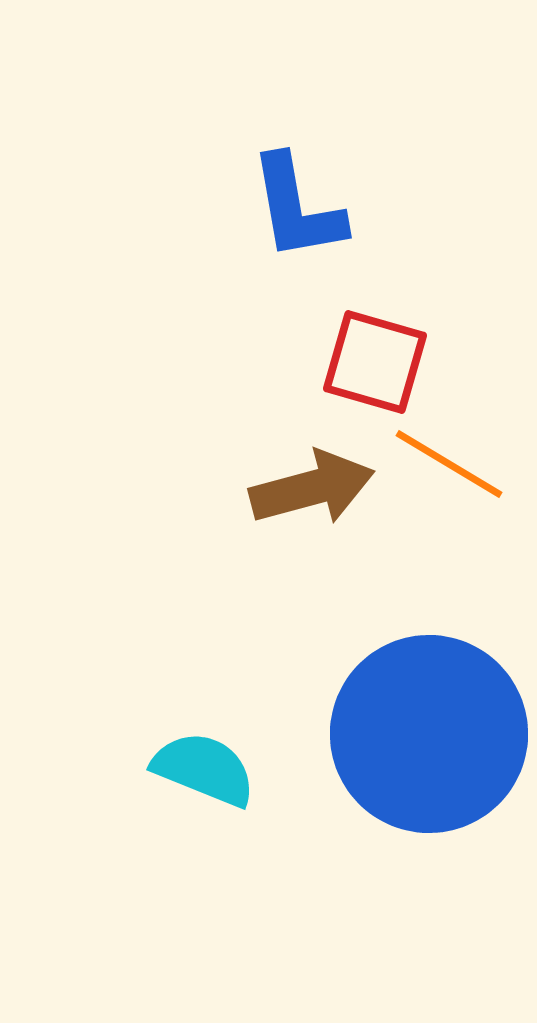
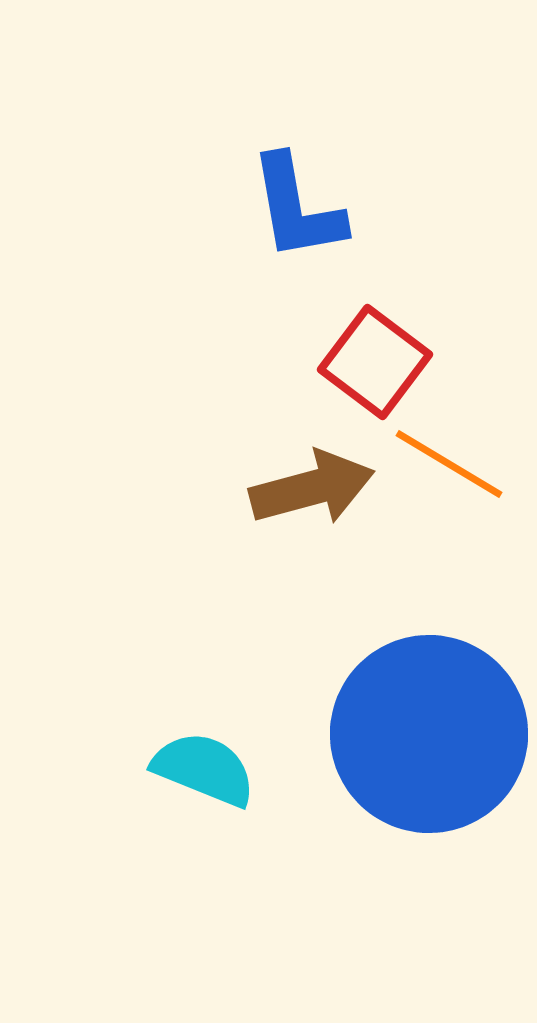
red square: rotated 21 degrees clockwise
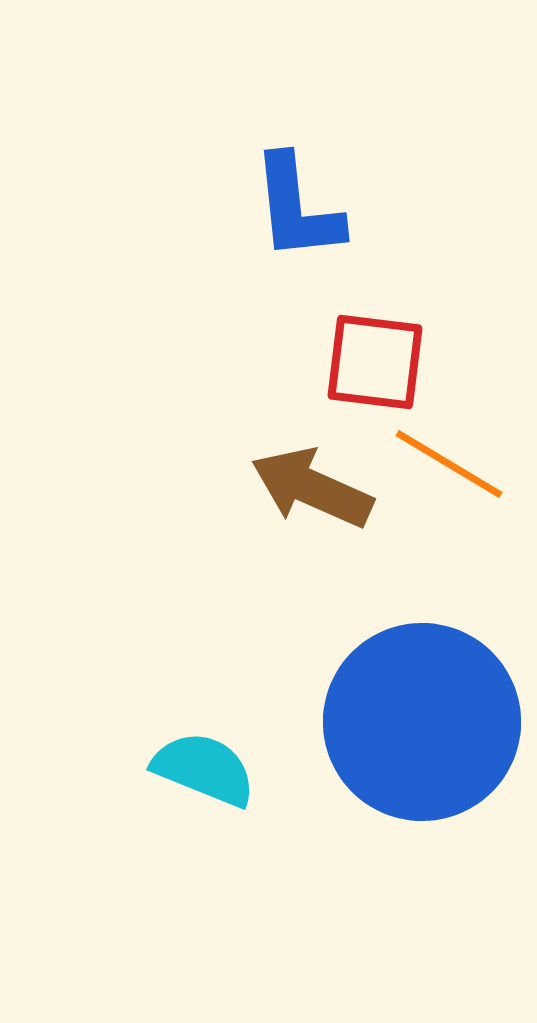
blue L-shape: rotated 4 degrees clockwise
red square: rotated 30 degrees counterclockwise
brown arrow: rotated 141 degrees counterclockwise
blue circle: moved 7 px left, 12 px up
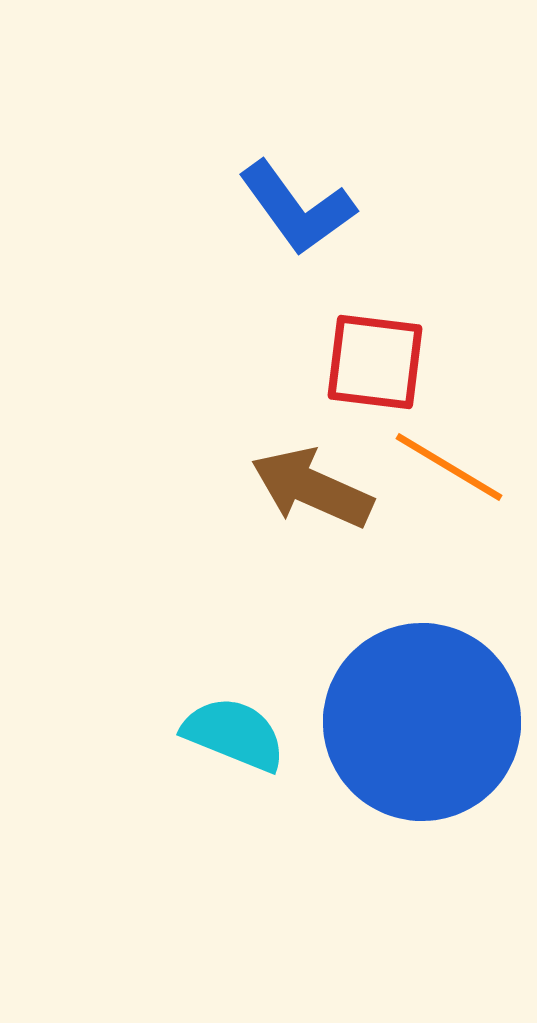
blue L-shape: rotated 30 degrees counterclockwise
orange line: moved 3 px down
cyan semicircle: moved 30 px right, 35 px up
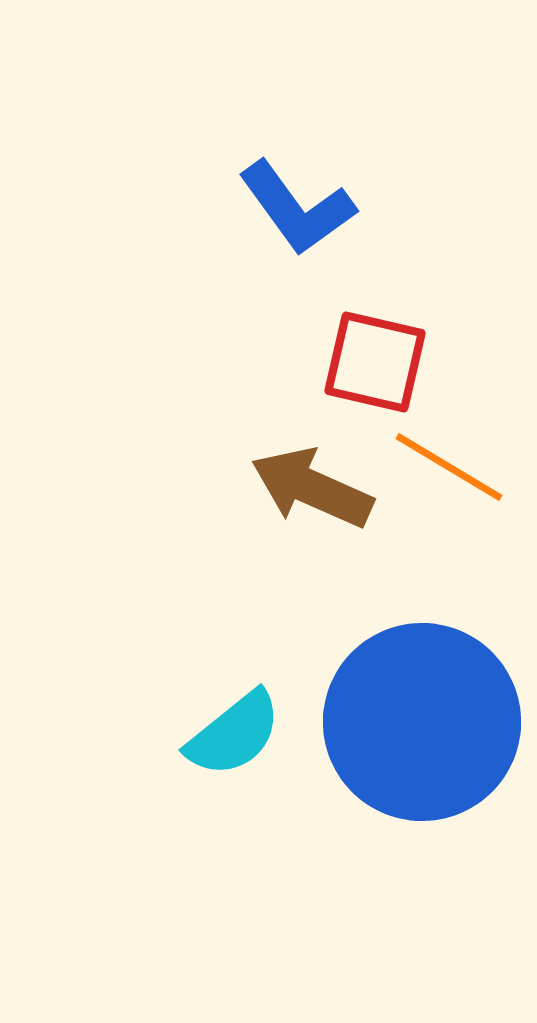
red square: rotated 6 degrees clockwise
cyan semicircle: rotated 119 degrees clockwise
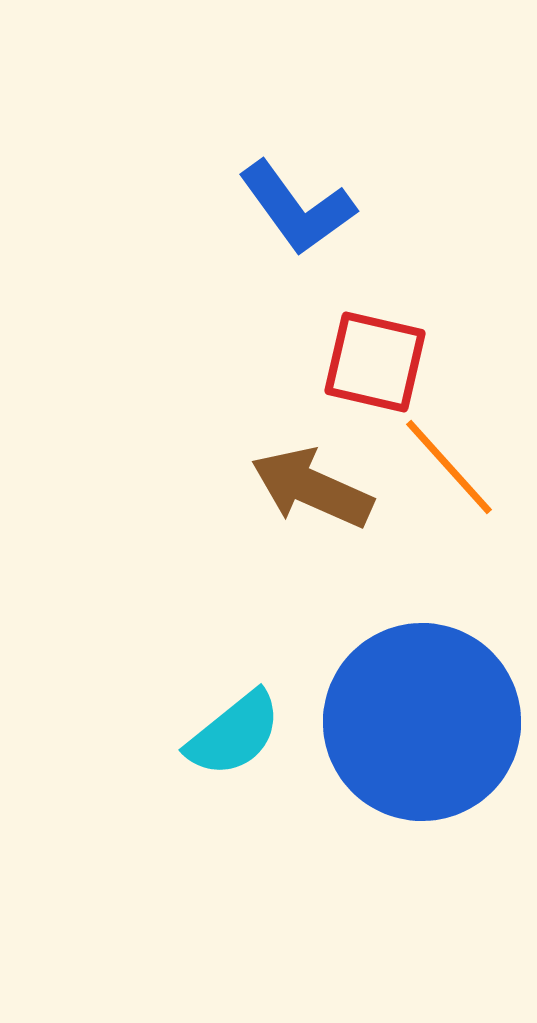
orange line: rotated 17 degrees clockwise
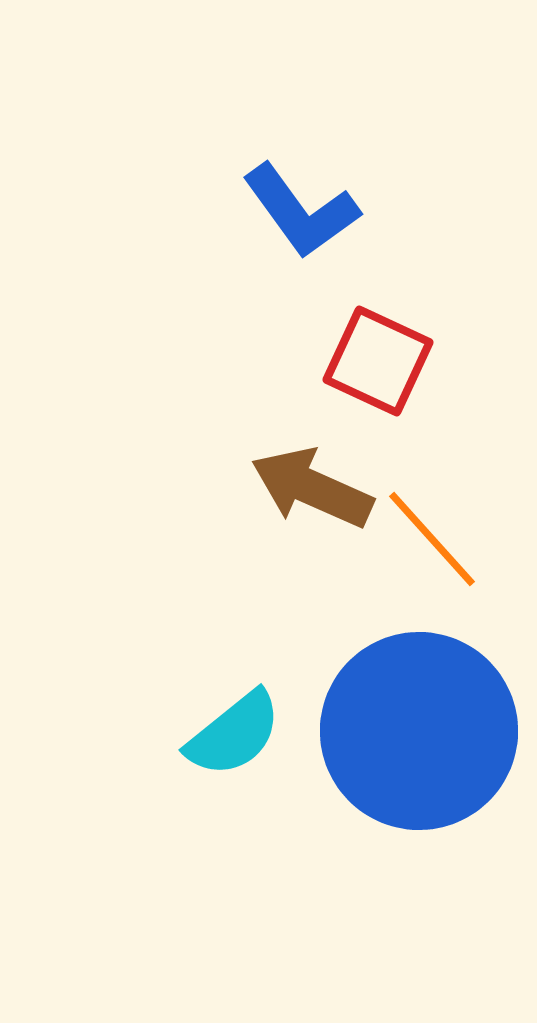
blue L-shape: moved 4 px right, 3 px down
red square: moved 3 px right, 1 px up; rotated 12 degrees clockwise
orange line: moved 17 px left, 72 px down
blue circle: moved 3 px left, 9 px down
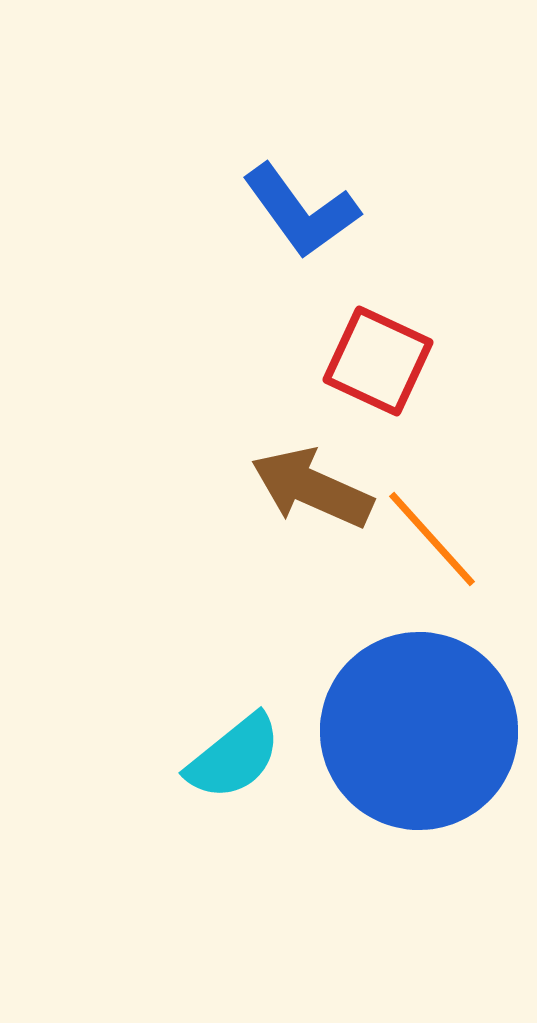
cyan semicircle: moved 23 px down
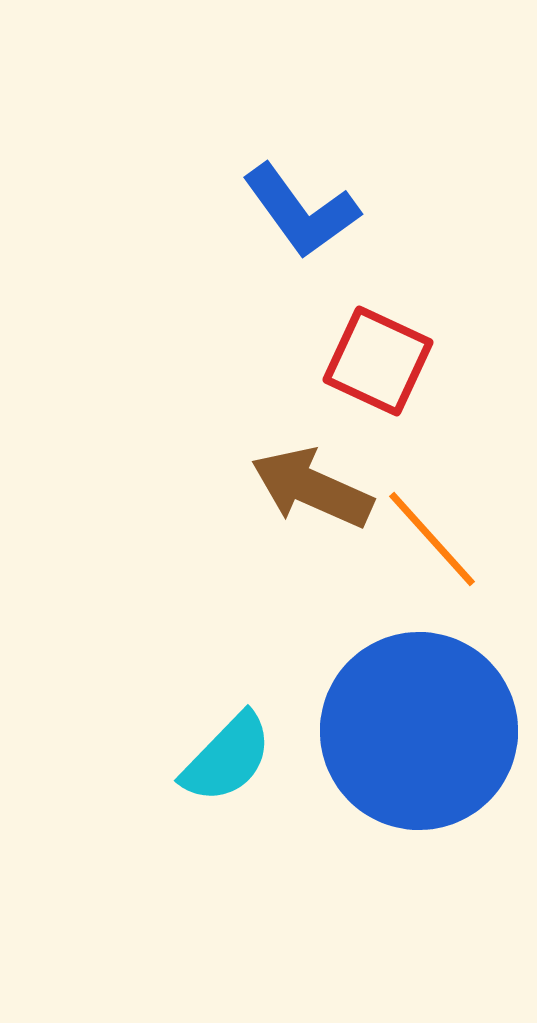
cyan semicircle: moved 7 px left, 1 px down; rotated 7 degrees counterclockwise
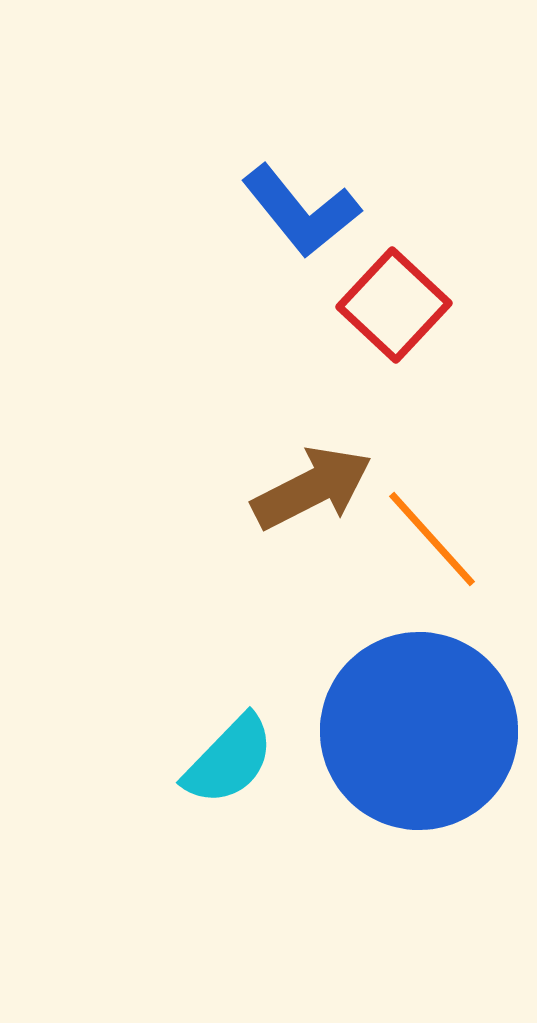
blue L-shape: rotated 3 degrees counterclockwise
red square: moved 16 px right, 56 px up; rotated 18 degrees clockwise
brown arrow: rotated 129 degrees clockwise
cyan semicircle: moved 2 px right, 2 px down
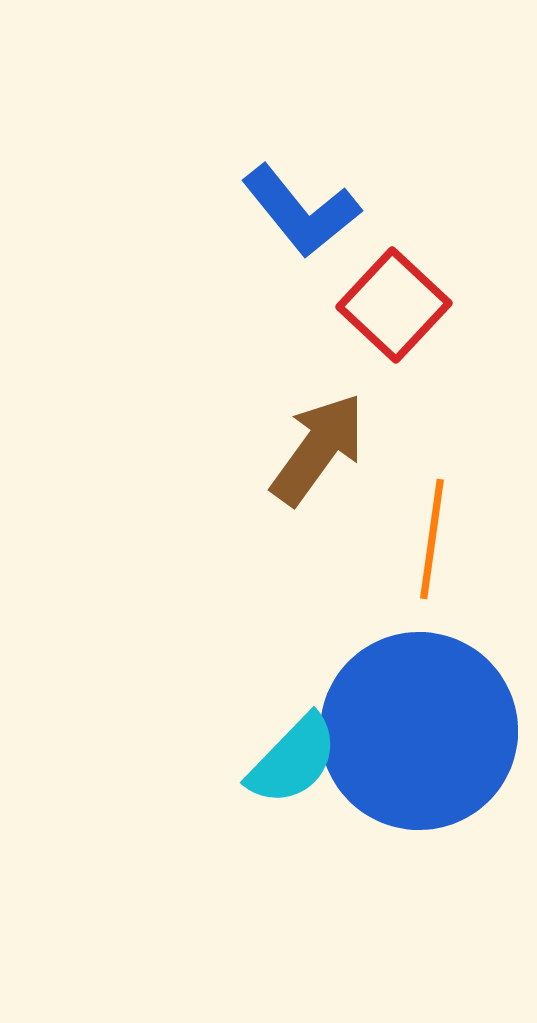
brown arrow: moved 6 px right, 39 px up; rotated 27 degrees counterclockwise
orange line: rotated 50 degrees clockwise
cyan semicircle: moved 64 px right
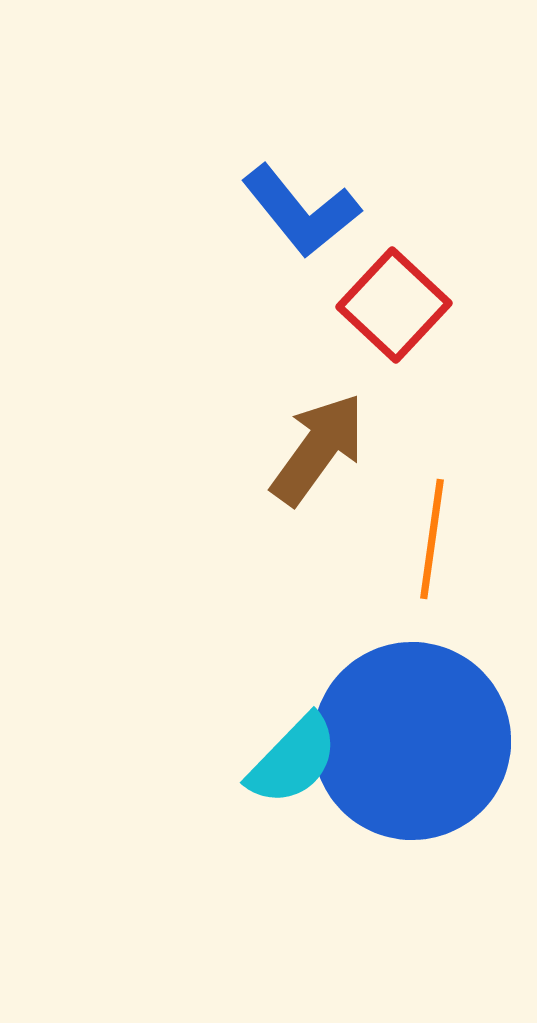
blue circle: moved 7 px left, 10 px down
